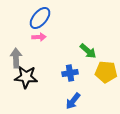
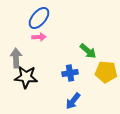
blue ellipse: moved 1 px left
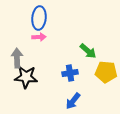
blue ellipse: rotated 35 degrees counterclockwise
gray arrow: moved 1 px right
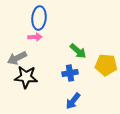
pink arrow: moved 4 px left
green arrow: moved 10 px left
gray arrow: rotated 114 degrees counterclockwise
yellow pentagon: moved 7 px up
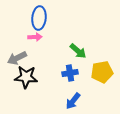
yellow pentagon: moved 4 px left, 7 px down; rotated 15 degrees counterclockwise
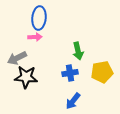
green arrow: rotated 36 degrees clockwise
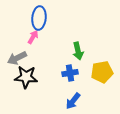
pink arrow: moved 2 px left; rotated 56 degrees counterclockwise
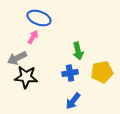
blue ellipse: rotated 75 degrees counterclockwise
